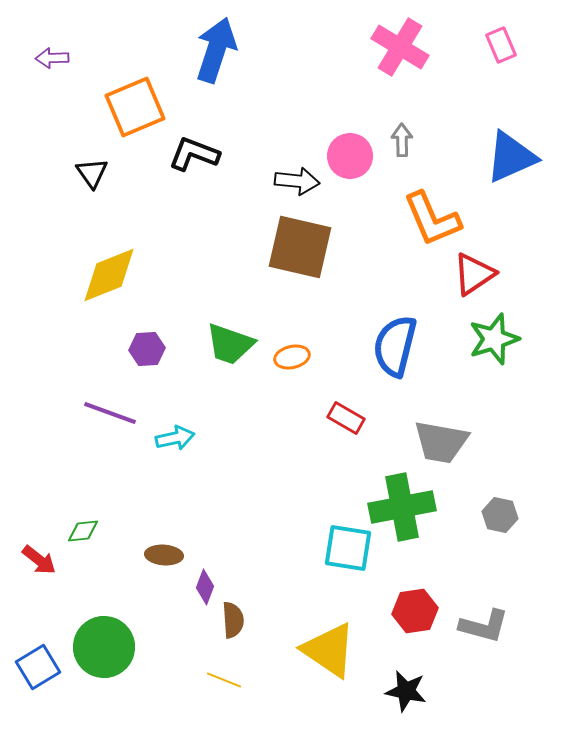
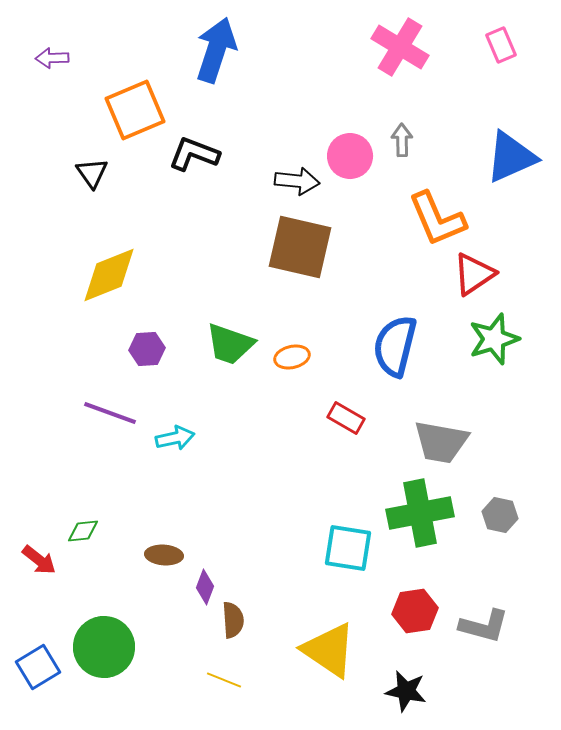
orange square: moved 3 px down
orange L-shape: moved 5 px right
green cross: moved 18 px right, 6 px down
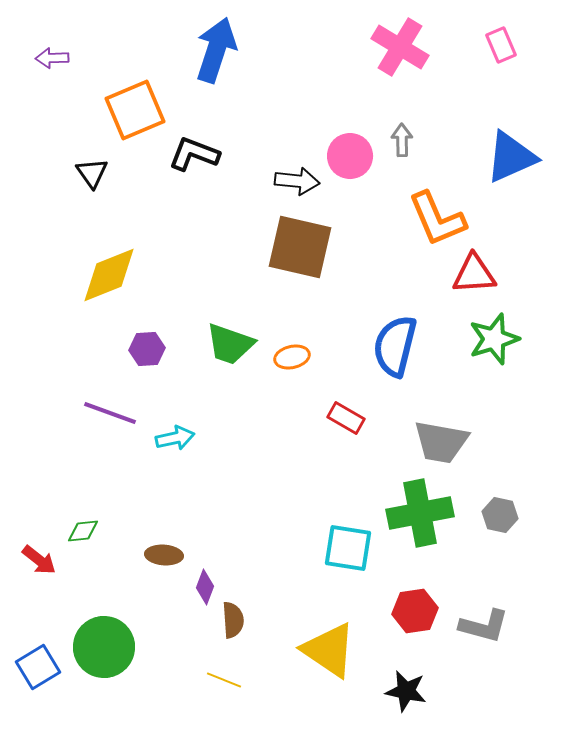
red triangle: rotated 30 degrees clockwise
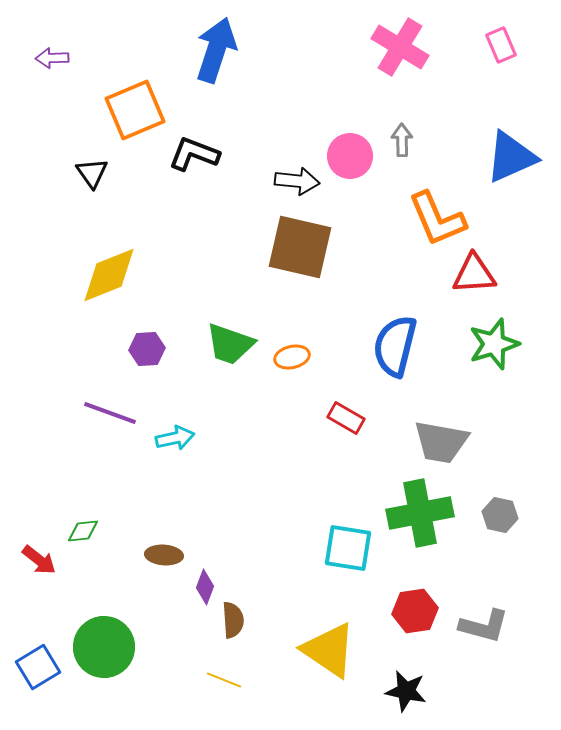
green star: moved 5 px down
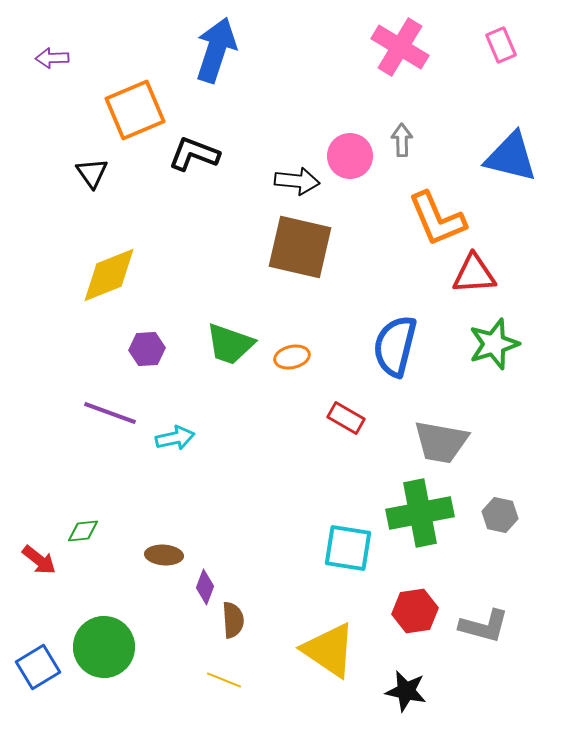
blue triangle: rotated 38 degrees clockwise
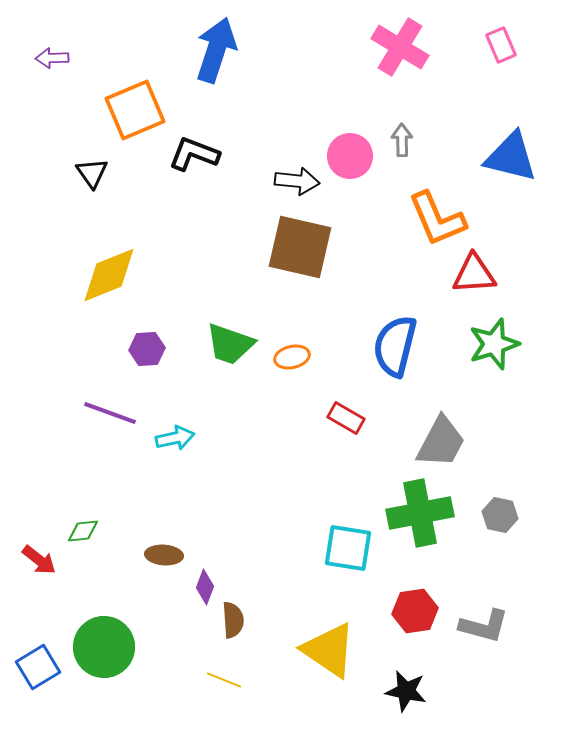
gray trapezoid: rotated 72 degrees counterclockwise
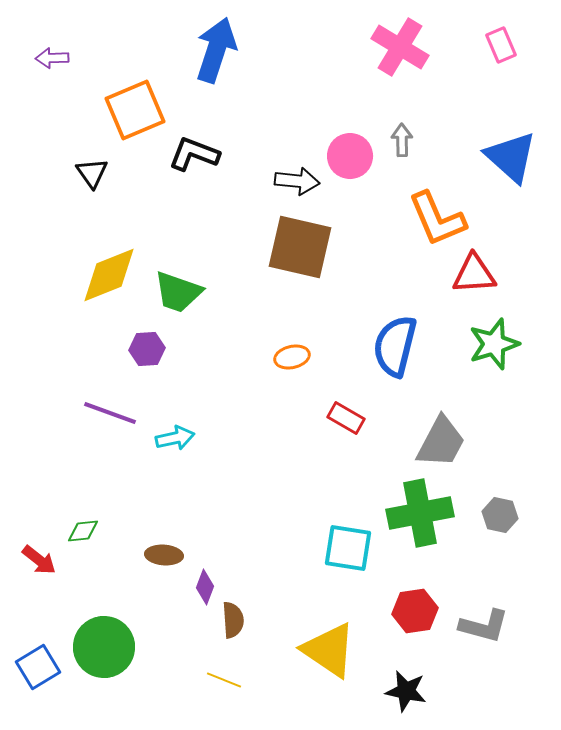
blue triangle: rotated 28 degrees clockwise
green trapezoid: moved 52 px left, 52 px up
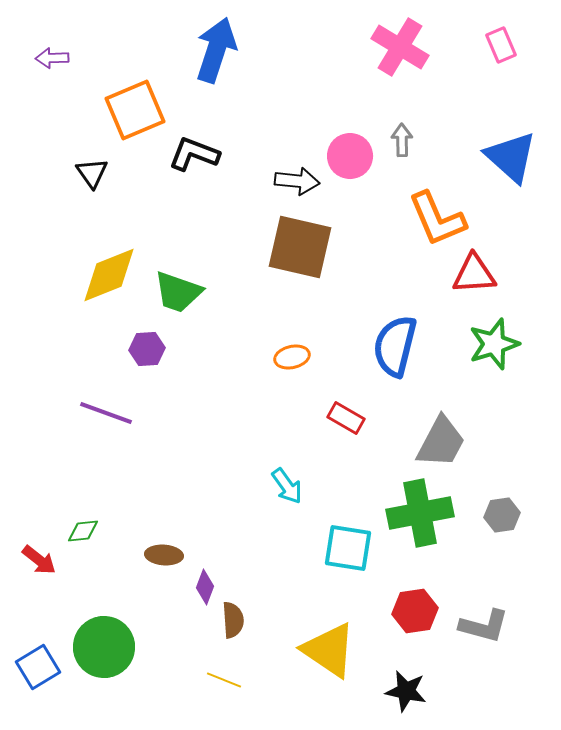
purple line: moved 4 px left
cyan arrow: moved 112 px right, 48 px down; rotated 66 degrees clockwise
gray hexagon: moved 2 px right; rotated 20 degrees counterclockwise
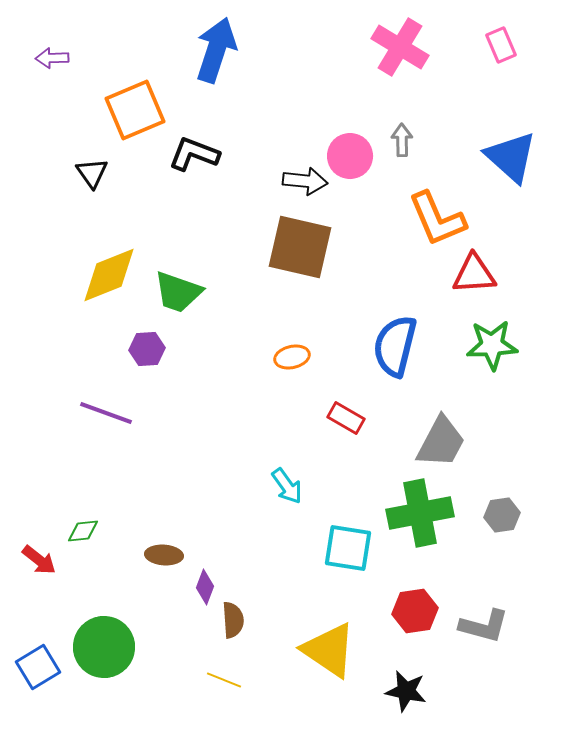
black arrow: moved 8 px right
green star: moved 2 px left, 1 px down; rotated 15 degrees clockwise
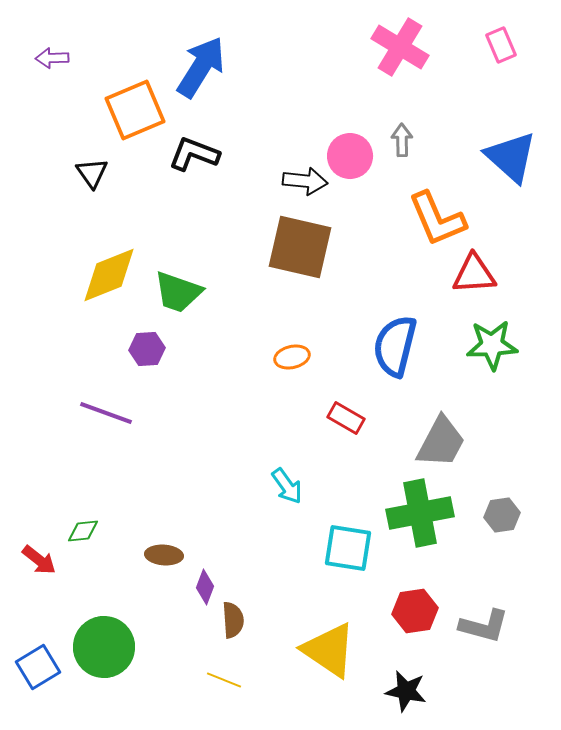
blue arrow: moved 15 px left, 17 px down; rotated 14 degrees clockwise
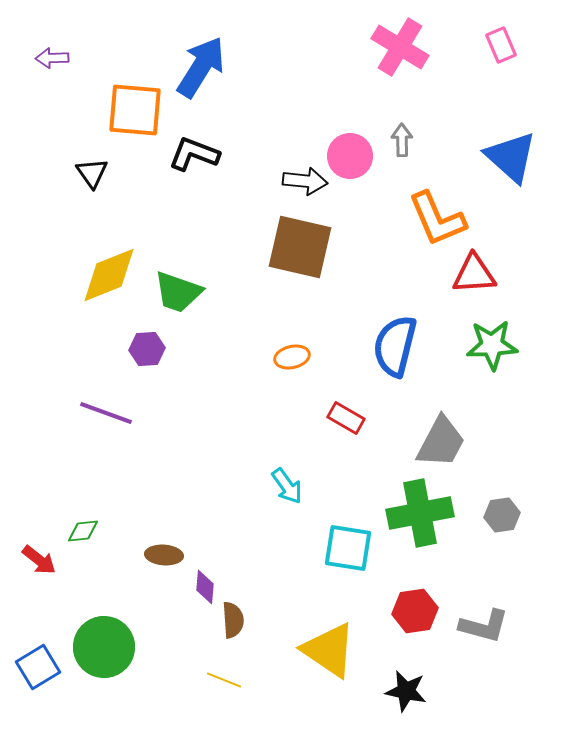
orange square: rotated 28 degrees clockwise
purple diamond: rotated 16 degrees counterclockwise
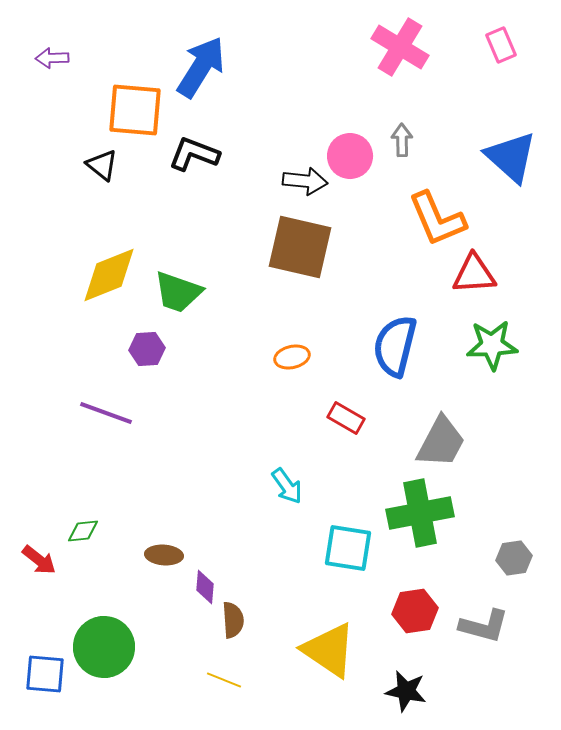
black triangle: moved 10 px right, 8 px up; rotated 16 degrees counterclockwise
gray hexagon: moved 12 px right, 43 px down
blue square: moved 7 px right, 7 px down; rotated 36 degrees clockwise
